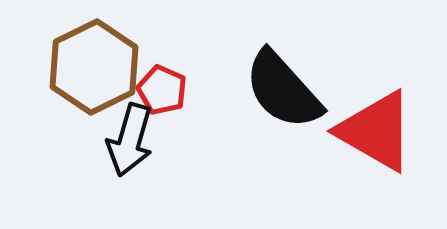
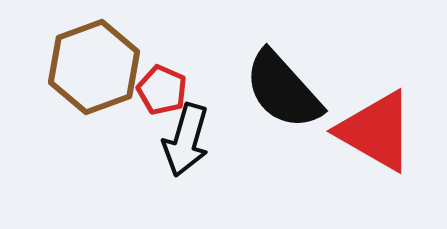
brown hexagon: rotated 6 degrees clockwise
black arrow: moved 56 px right
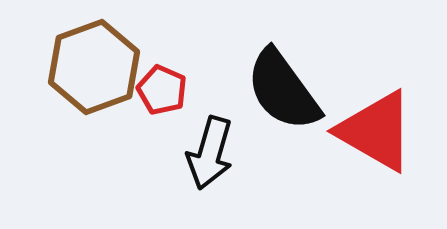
black semicircle: rotated 6 degrees clockwise
black arrow: moved 24 px right, 13 px down
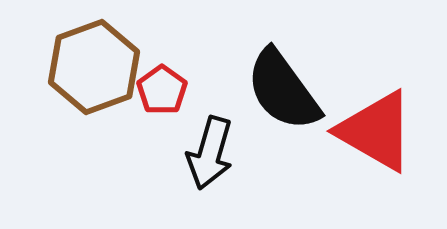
red pentagon: rotated 12 degrees clockwise
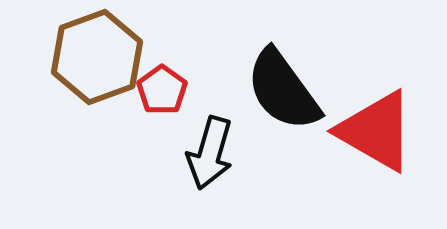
brown hexagon: moved 3 px right, 10 px up
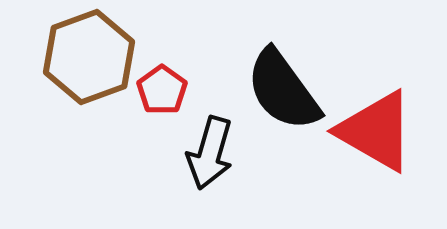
brown hexagon: moved 8 px left
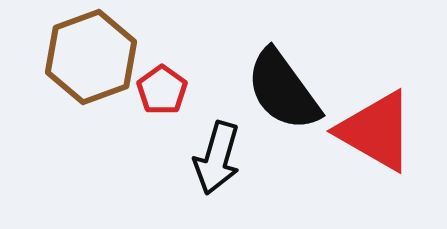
brown hexagon: moved 2 px right
black arrow: moved 7 px right, 5 px down
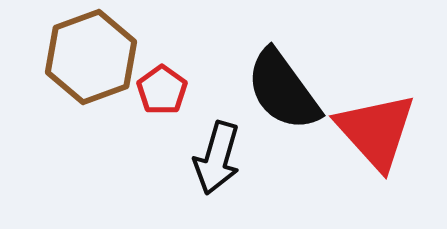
red triangle: rotated 18 degrees clockwise
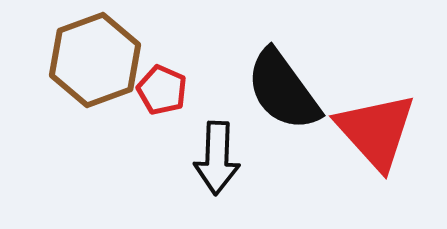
brown hexagon: moved 4 px right, 3 px down
red pentagon: rotated 12 degrees counterclockwise
black arrow: rotated 14 degrees counterclockwise
